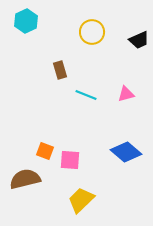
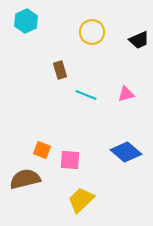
orange square: moved 3 px left, 1 px up
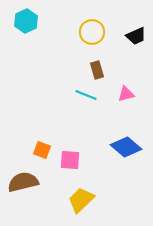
black trapezoid: moved 3 px left, 4 px up
brown rectangle: moved 37 px right
blue diamond: moved 5 px up
brown semicircle: moved 2 px left, 3 px down
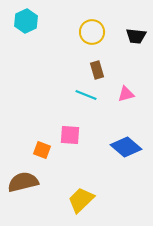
black trapezoid: rotated 30 degrees clockwise
pink square: moved 25 px up
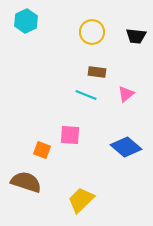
brown rectangle: moved 2 px down; rotated 66 degrees counterclockwise
pink triangle: rotated 24 degrees counterclockwise
brown semicircle: moved 3 px right; rotated 32 degrees clockwise
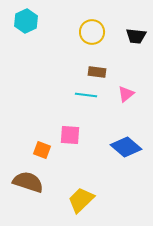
cyan line: rotated 15 degrees counterclockwise
brown semicircle: moved 2 px right
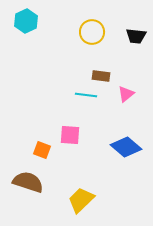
brown rectangle: moved 4 px right, 4 px down
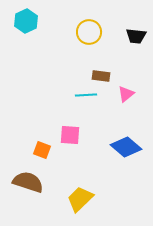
yellow circle: moved 3 px left
cyan line: rotated 10 degrees counterclockwise
yellow trapezoid: moved 1 px left, 1 px up
